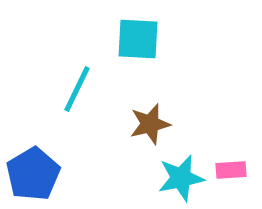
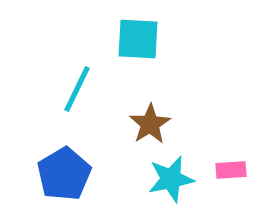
brown star: rotated 18 degrees counterclockwise
blue pentagon: moved 31 px right
cyan star: moved 10 px left, 1 px down
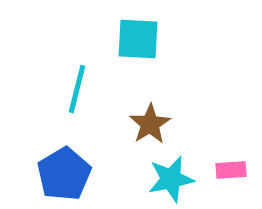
cyan line: rotated 12 degrees counterclockwise
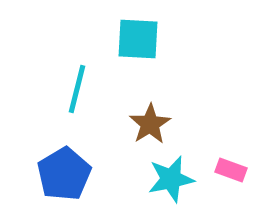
pink rectangle: rotated 24 degrees clockwise
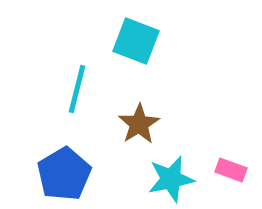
cyan square: moved 2 px left, 2 px down; rotated 18 degrees clockwise
brown star: moved 11 px left
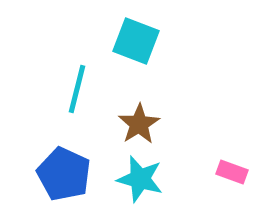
pink rectangle: moved 1 px right, 2 px down
blue pentagon: rotated 16 degrees counterclockwise
cyan star: moved 31 px left; rotated 27 degrees clockwise
